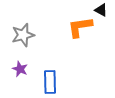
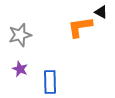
black triangle: moved 2 px down
gray star: moved 3 px left
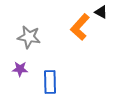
orange L-shape: rotated 40 degrees counterclockwise
gray star: moved 9 px right, 2 px down; rotated 25 degrees clockwise
purple star: rotated 21 degrees counterclockwise
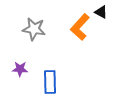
gray star: moved 5 px right, 8 px up
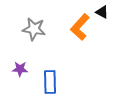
black triangle: moved 1 px right
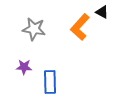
purple star: moved 4 px right, 2 px up
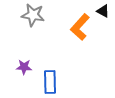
black triangle: moved 1 px right, 1 px up
gray star: moved 1 px left, 14 px up
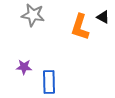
black triangle: moved 6 px down
orange L-shape: rotated 24 degrees counterclockwise
blue rectangle: moved 1 px left
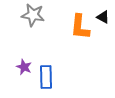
orange L-shape: rotated 12 degrees counterclockwise
purple star: rotated 21 degrees clockwise
blue rectangle: moved 3 px left, 5 px up
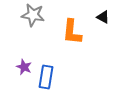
orange L-shape: moved 8 px left, 5 px down
blue rectangle: rotated 10 degrees clockwise
